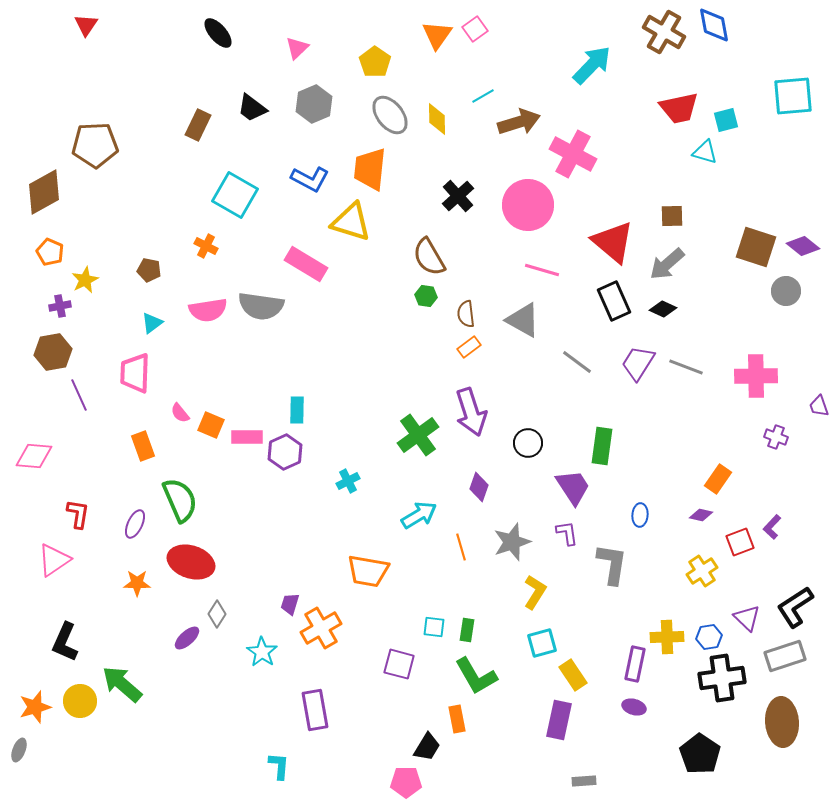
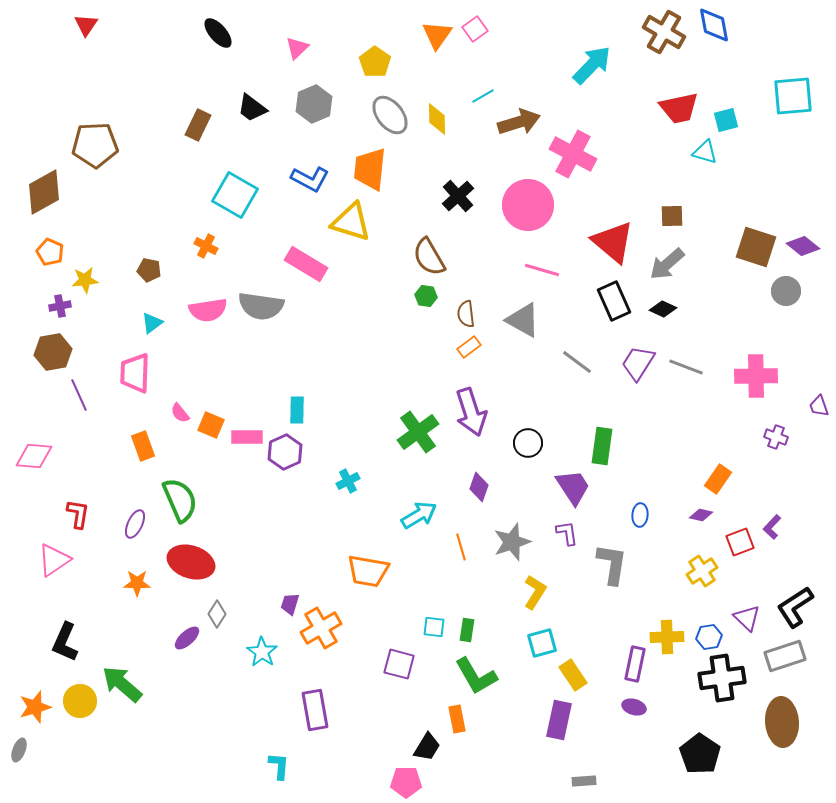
yellow star at (85, 280): rotated 20 degrees clockwise
green cross at (418, 435): moved 3 px up
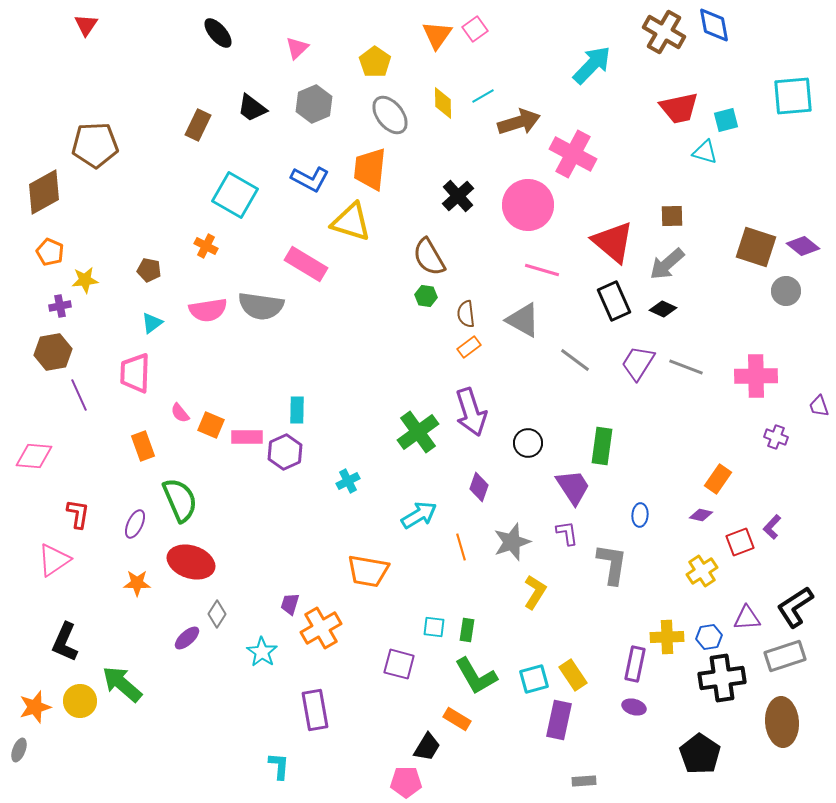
yellow diamond at (437, 119): moved 6 px right, 16 px up
gray line at (577, 362): moved 2 px left, 2 px up
purple triangle at (747, 618): rotated 48 degrees counterclockwise
cyan square at (542, 643): moved 8 px left, 36 px down
orange rectangle at (457, 719): rotated 48 degrees counterclockwise
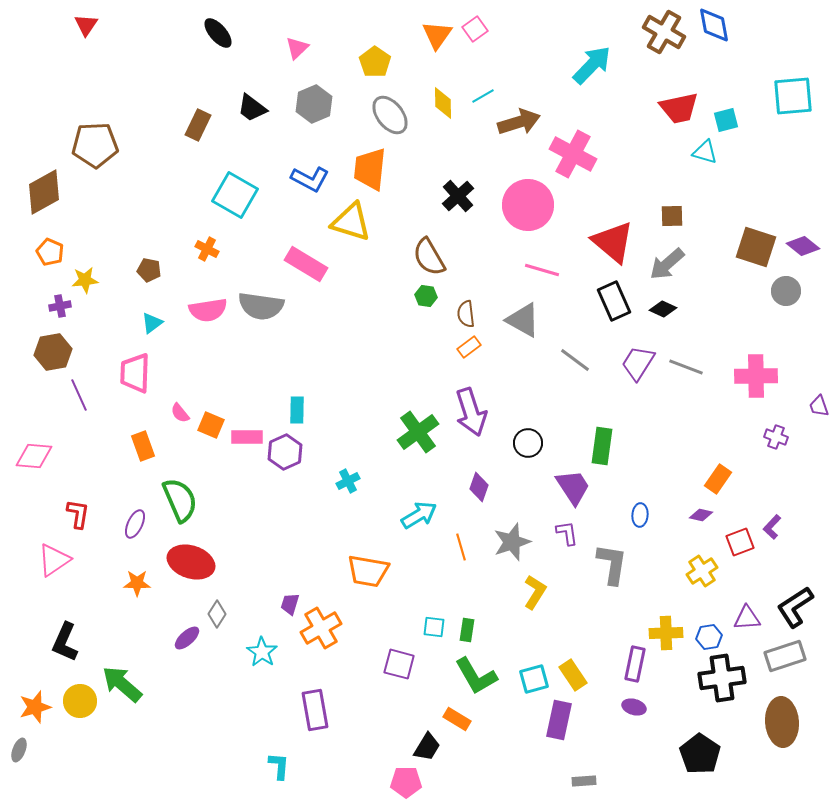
orange cross at (206, 246): moved 1 px right, 3 px down
yellow cross at (667, 637): moved 1 px left, 4 px up
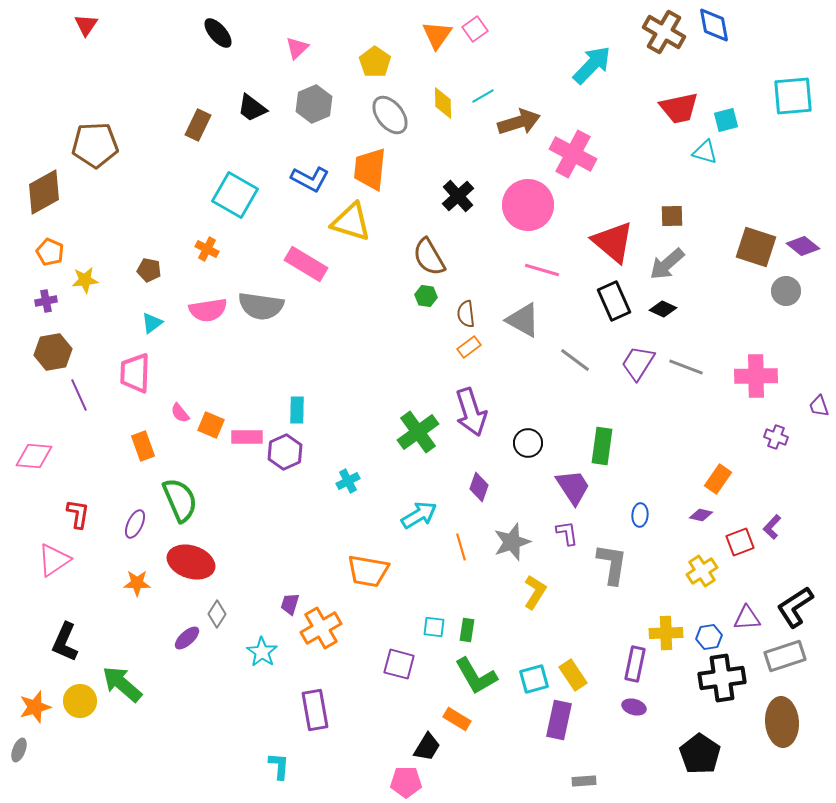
purple cross at (60, 306): moved 14 px left, 5 px up
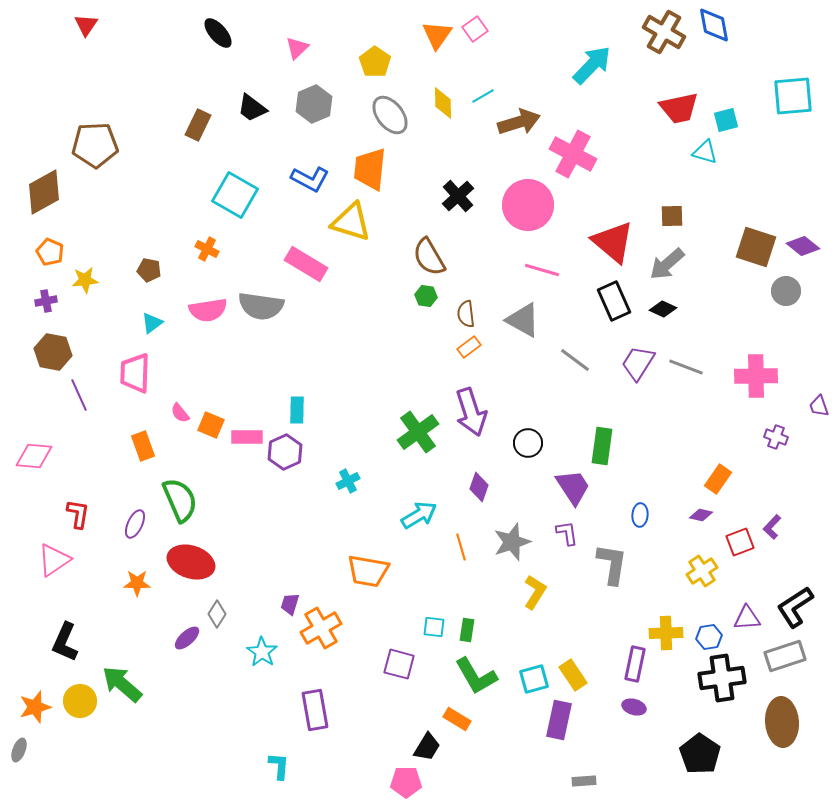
brown hexagon at (53, 352): rotated 21 degrees clockwise
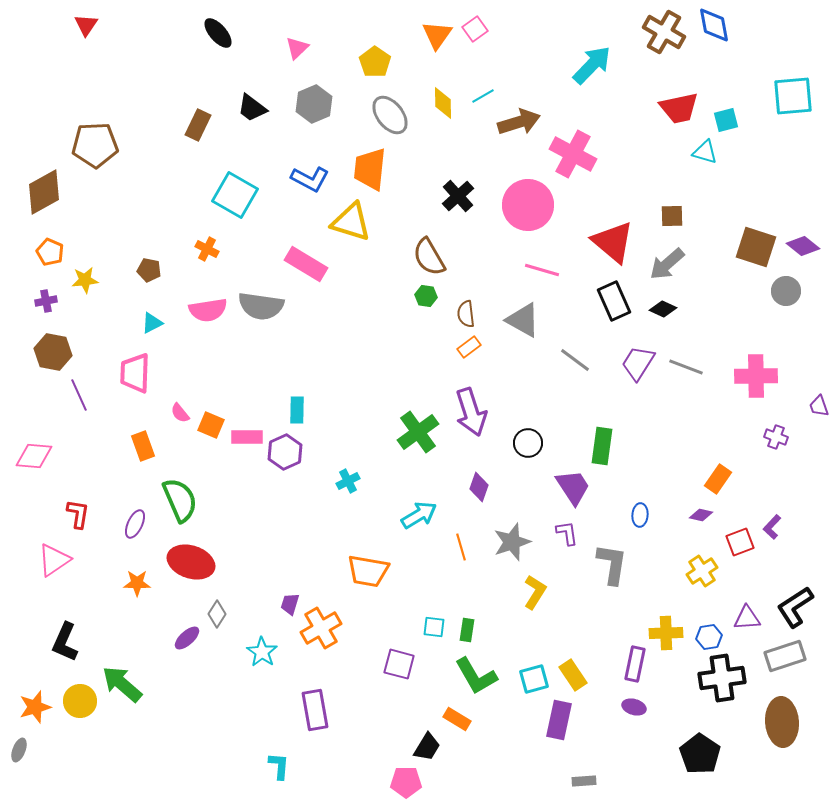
cyan triangle at (152, 323): rotated 10 degrees clockwise
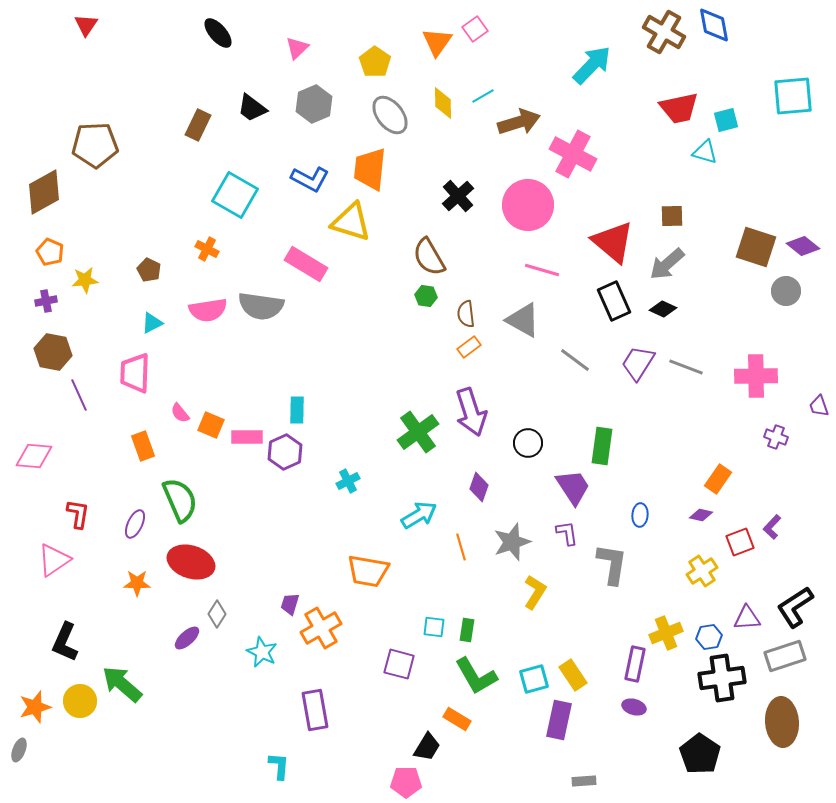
orange triangle at (437, 35): moved 7 px down
brown pentagon at (149, 270): rotated 15 degrees clockwise
yellow cross at (666, 633): rotated 20 degrees counterclockwise
cyan star at (262, 652): rotated 8 degrees counterclockwise
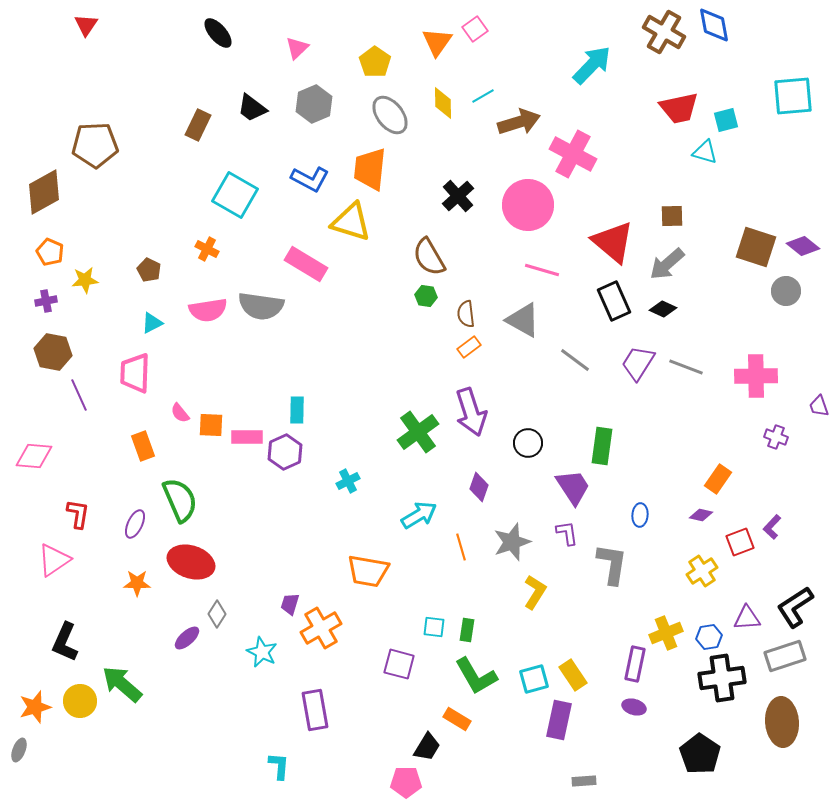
orange square at (211, 425): rotated 20 degrees counterclockwise
